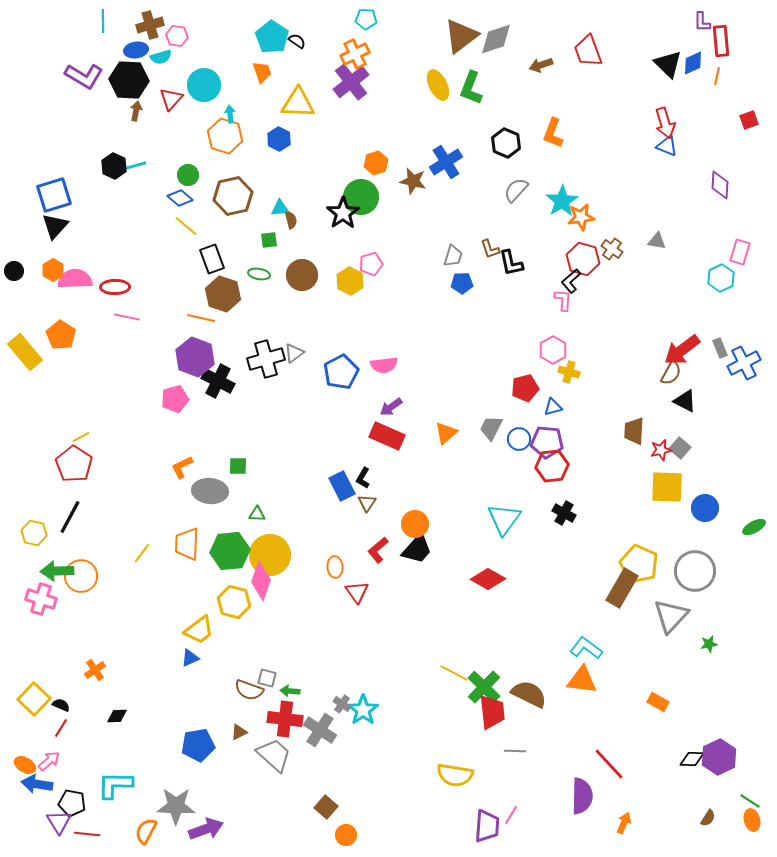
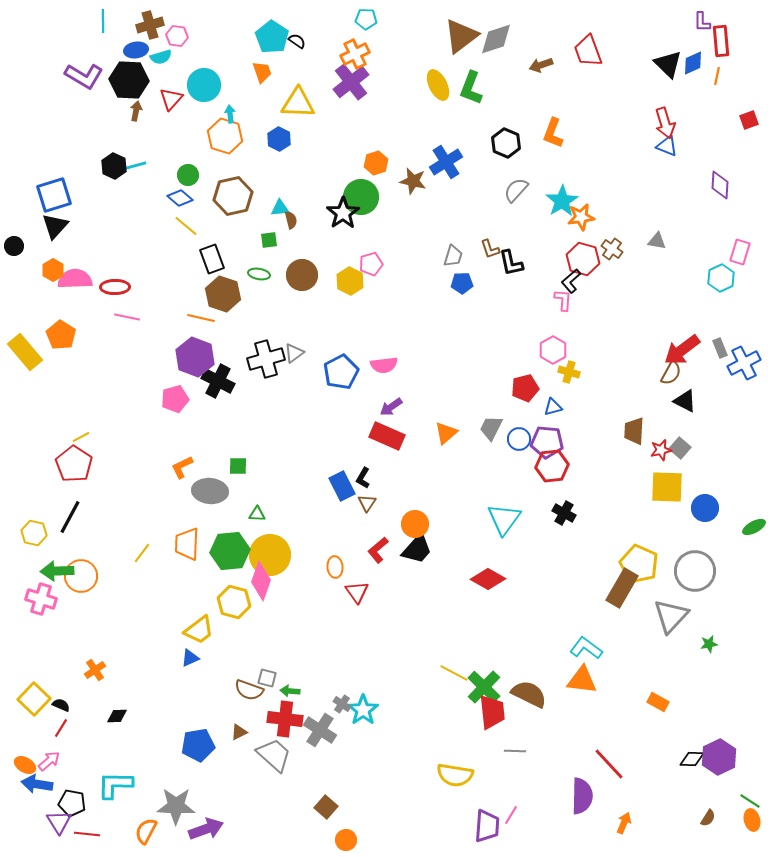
black circle at (14, 271): moved 25 px up
orange circle at (346, 835): moved 5 px down
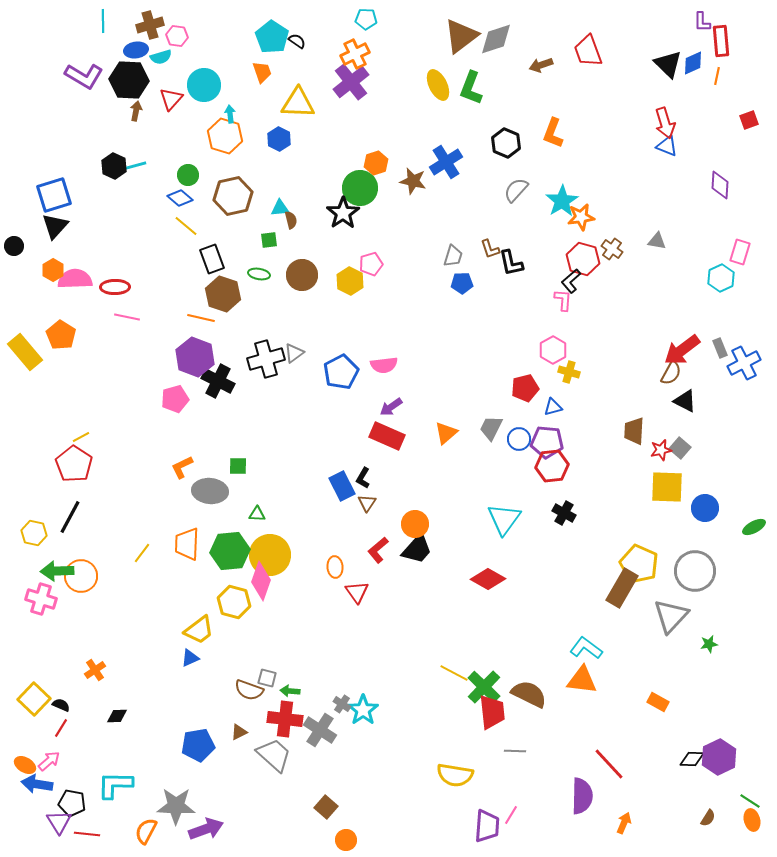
green circle at (361, 197): moved 1 px left, 9 px up
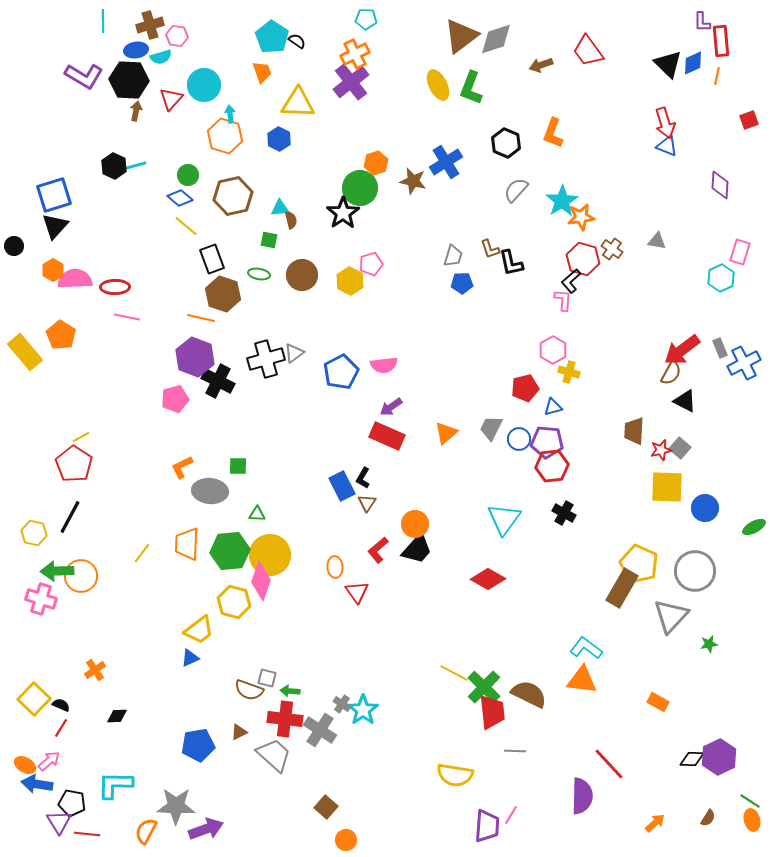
red trapezoid at (588, 51): rotated 16 degrees counterclockwise
green square at (269, 240): rotated 18 degrees clockwise
orange arrow at (624, 823): moved 31 px right; rotated 25 degrees clockwise
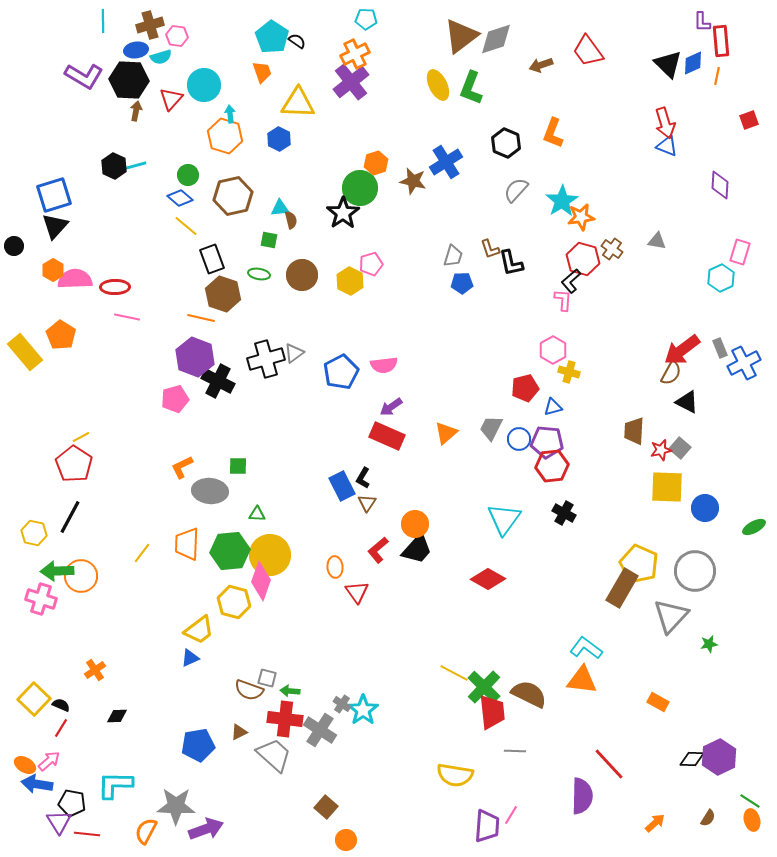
black triangle at (685, 401): moved 2 px right, 1 px down
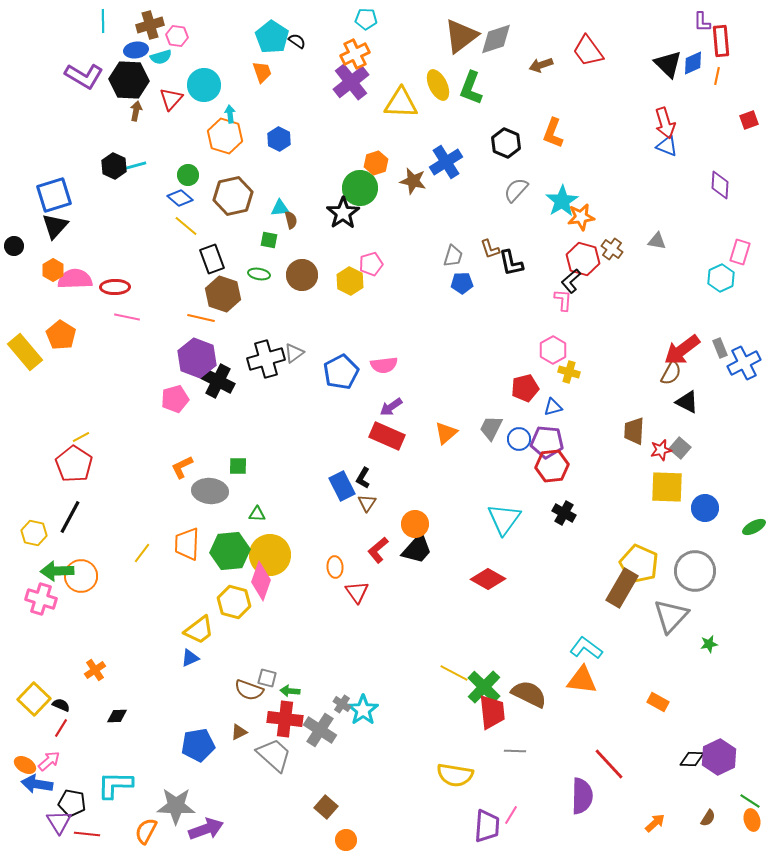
yellow triangle at (298, 103): moved 103 px right
purple hexagon at (195, 357): moved 2 px right, 1 px down
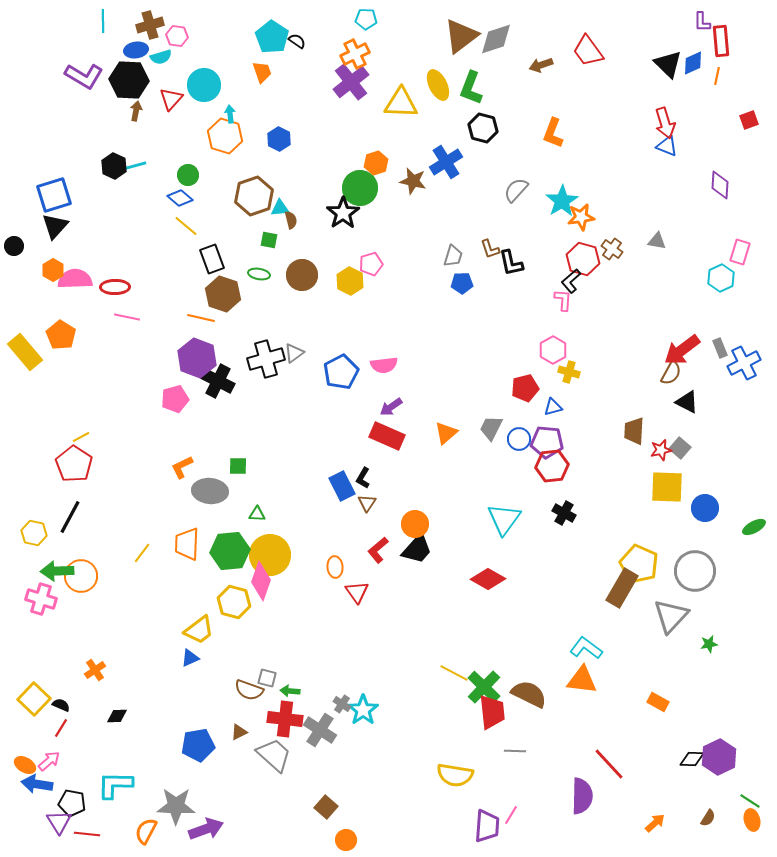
black hexagon at (506, 143): moved 23 px left, 15 px up; rotated 8 degrees counterclockwise
brown hexagon at (233, 196): moved 21 px right; rotated 6 degrees counterclockwise
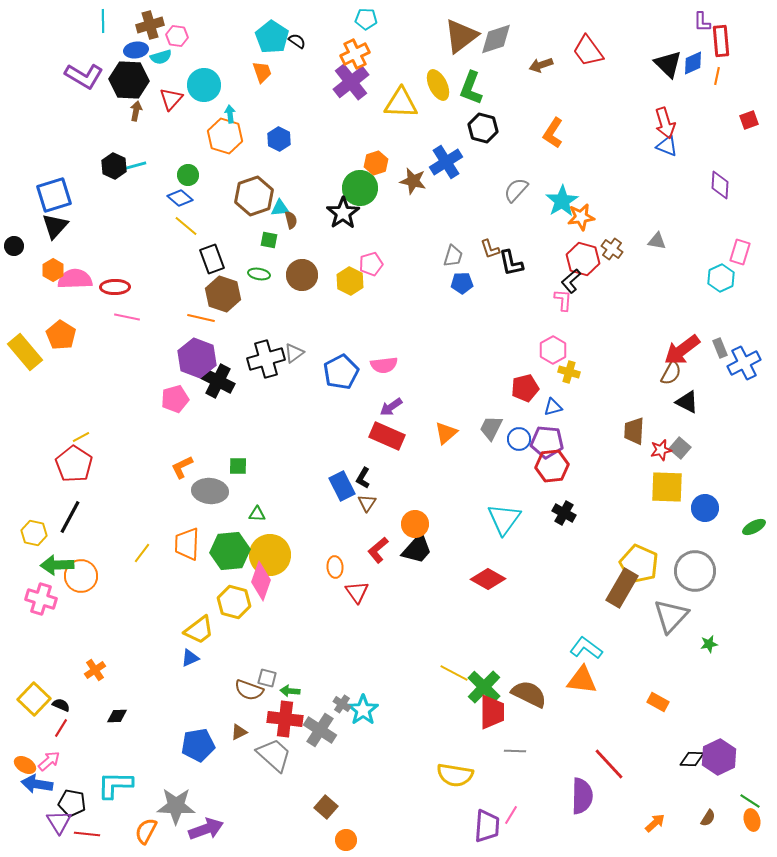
orange L-shape at (553, 133): rotated 12 degrees clockwise
green arrow at (57, 571): moved 6 px up
red trapezoid at (492, 712): rotated 6 degrees clockwise
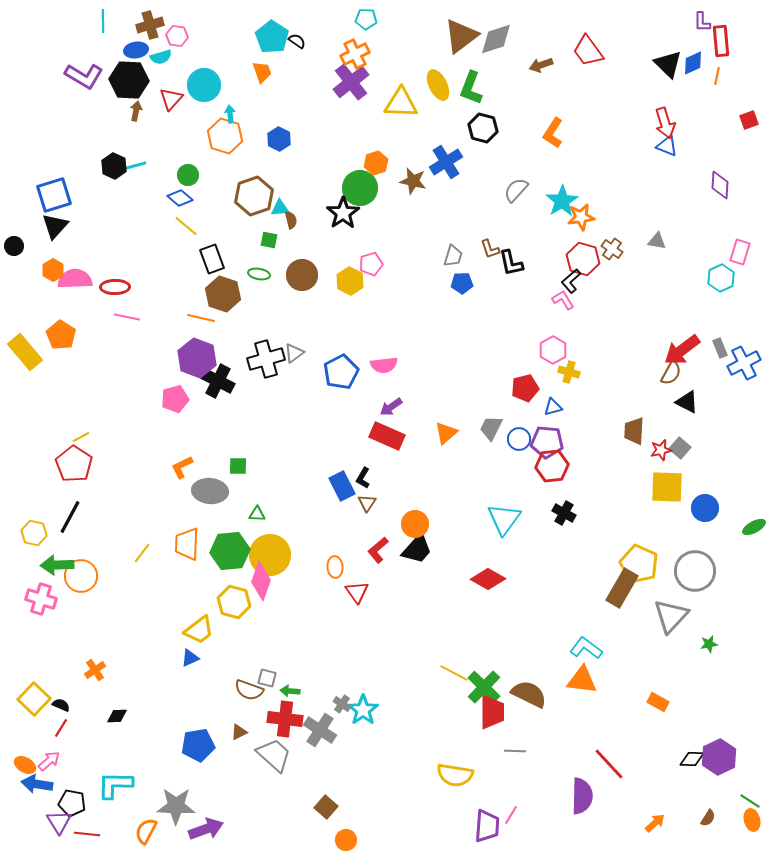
pink L-shape at (563, 300): rotated 35 degrees counterclockwise
